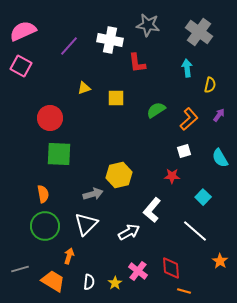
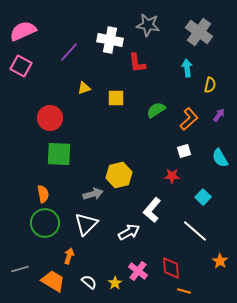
purple line: moved 6 px down
green circle: moved 3 px up
white semicircle: rotated 56 degrees counterclockwise
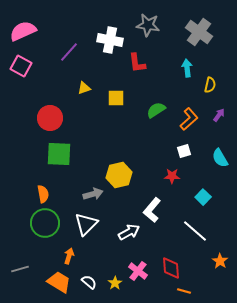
orange trapezoid: moved 6 px right, 1 px down
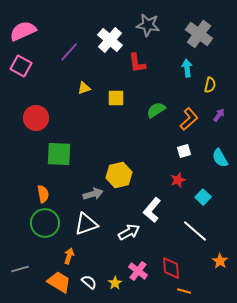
gray cross: moved 2 px down
white cross: rotated 30 degrees clockwise
red circle: moved 14 px left
red star: moved 6 px right, 4 px down; rotated 21 degrees counterclockwise
white triangle: rotated 25 degrees clockwise
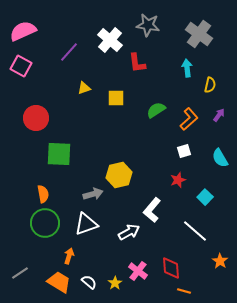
cyan square: moved 2 px right
gray line: moved 4 px down; rotated 18 degrees counterclockwise
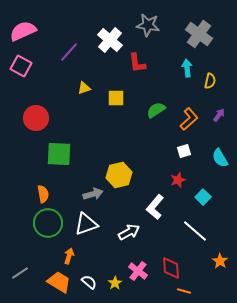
yellow semicircle: moved 4 px up
cyan square: moved 2 px left
white L-shape: moved 3 px right, 3 px up
green circle: moved 3 px right
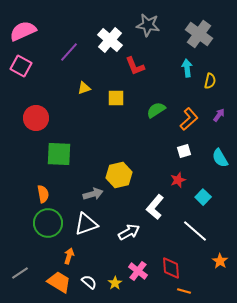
red L-shape: moved 2 px left, 3 px down; rotated 15 degrees counterclockwise
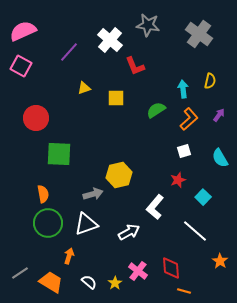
cyan arrow: moved 4 px left, 21 px down
orange trapezoid: moved 8 px left
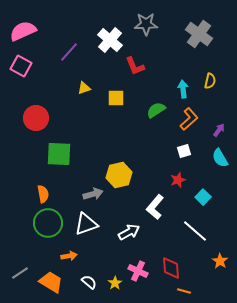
gray star: moved 2 px left, 1 px up; rotated 10 degrees counterclockwise
purple arrow: moved 15 px down
orange arrow: rotated 63 degrees clockwise
pink cross: rotated 12 degrees counterclockwise
